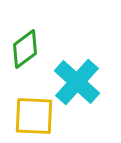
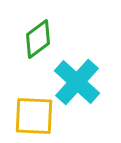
green diamond: moved 13 px right, 10 px up
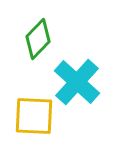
green diamond: rotated 9 degrees counterclockwise
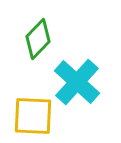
yellow square: moved 1 px left
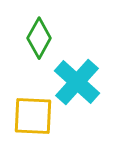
green diamond: moved 1 px right, 1 px up; rotated 15 degrees counterclockwise
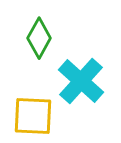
cyan cross: moved 4 px right, 1 px up
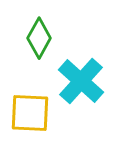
yellow square: moved 3 px left, 3 px up
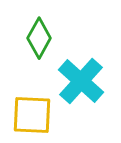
yellow square: moved 2 px right, 2 px down
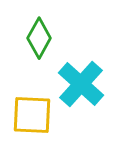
cyan cross: moved 3 px down
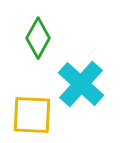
green diamond: moved 1 px left
